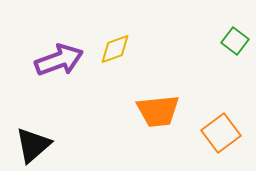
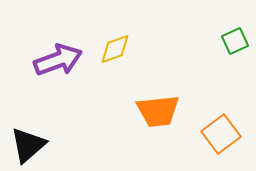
green square: rotated 28 degrees clockwise
purple arrow: moved 1 px left
orange square: moved 1 px down
black triangle: moved 5 px left
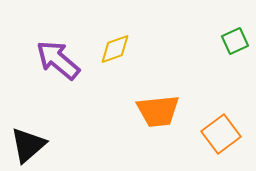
purple arrow: rotated 120 degrees counterclockwise
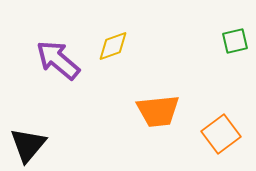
green square: rotated 12 degrees clockwise
yellow diamond: moved 2 px left, 3 px up
black triangle: rotated 9 degrees counterclockwise
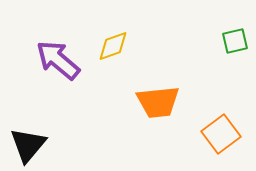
orange trapezoid: moved 9 px up
